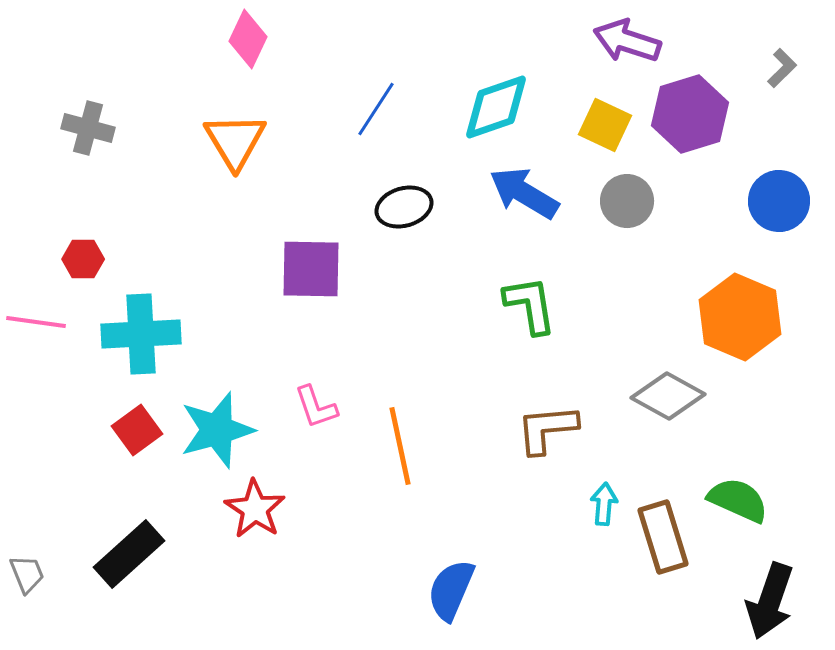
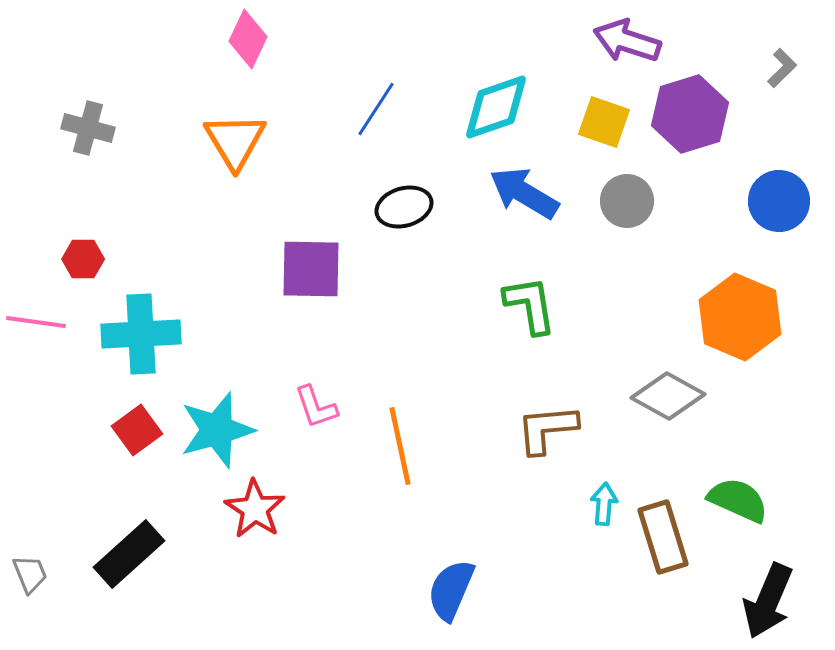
yellow square: moved 1 px left, 3 px up; rotated 6 degrees counterclockwise
gray trapezoid: moved 3 px right
black arrow: moved 2 px left; rotated 4 degrees clockwise
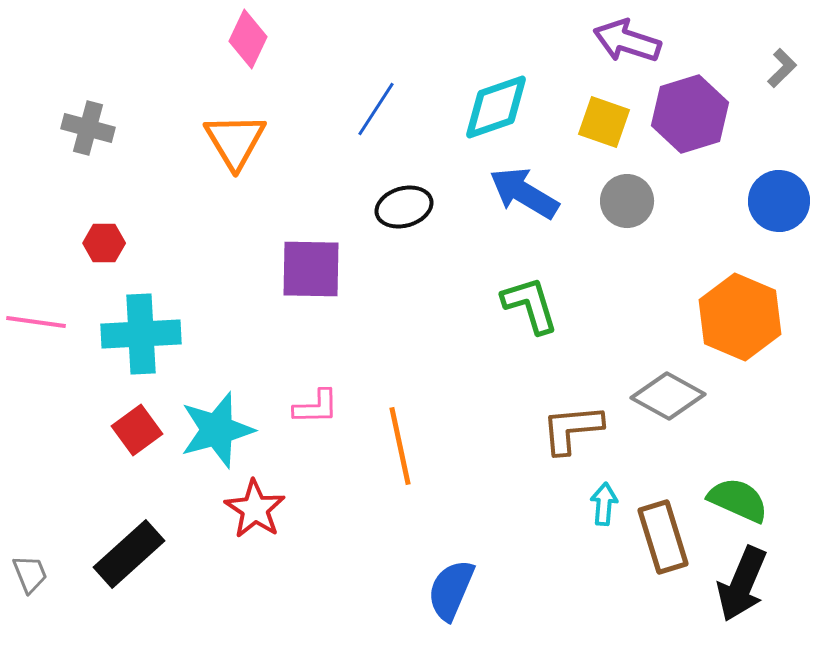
red hexagon: moved 21 px right, 16 px up
green L-shape: rotated 8 degrees counterclockwise
pink L-shape: rotated 72 degrees counterclockwise
brown L-shape: moved 25 px right
black arrow: moved 26 px left, 17 px up
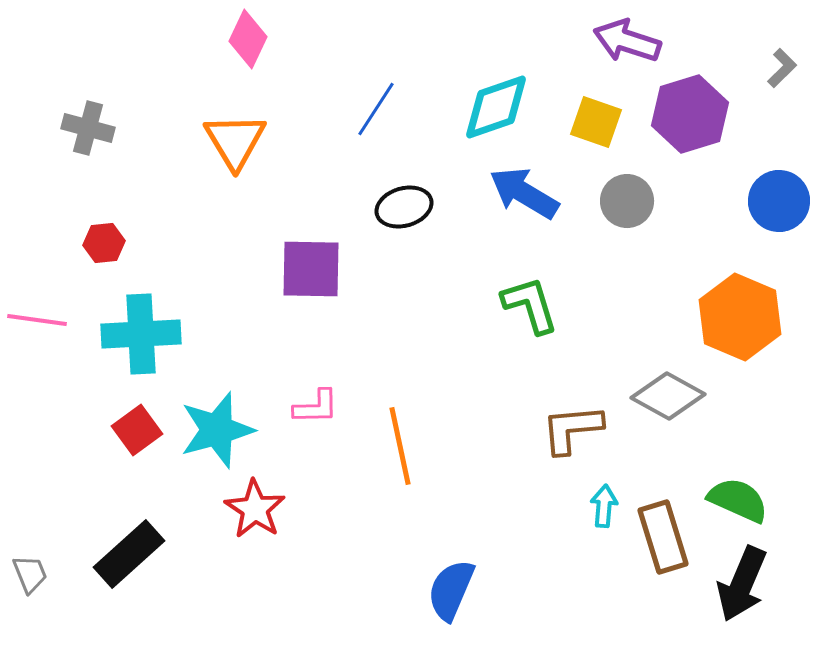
yellow square: moved 8 px left
red hexagon: rotated 6 degrees counterclockwise
pink line: moved 1 px right, 2 px up
cyan arrow: moved 2 px down
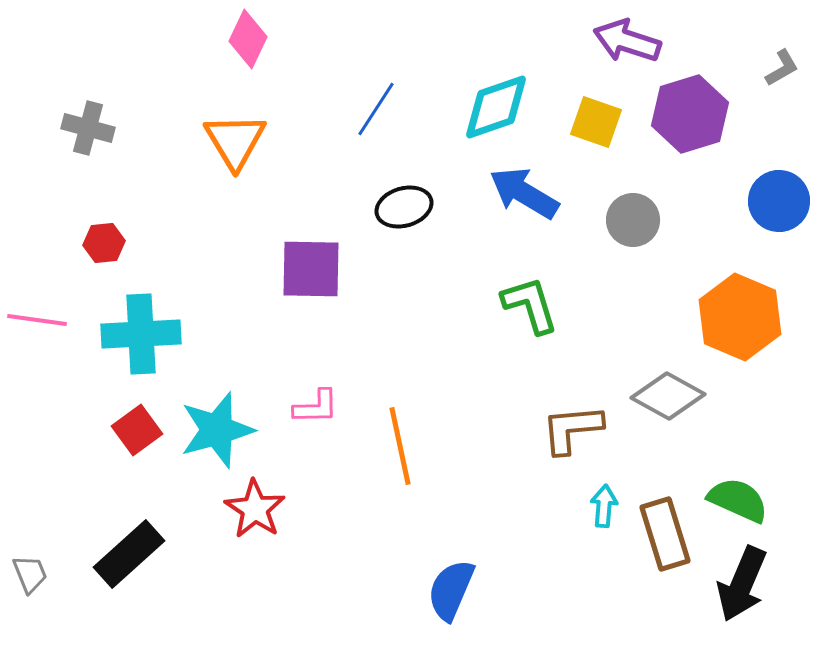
gray L-shape: rotated 15 degrees clockwise
gray circle: moved 6 px right, 19 px down
brown rectangle: moved 2 px right, 3 px up
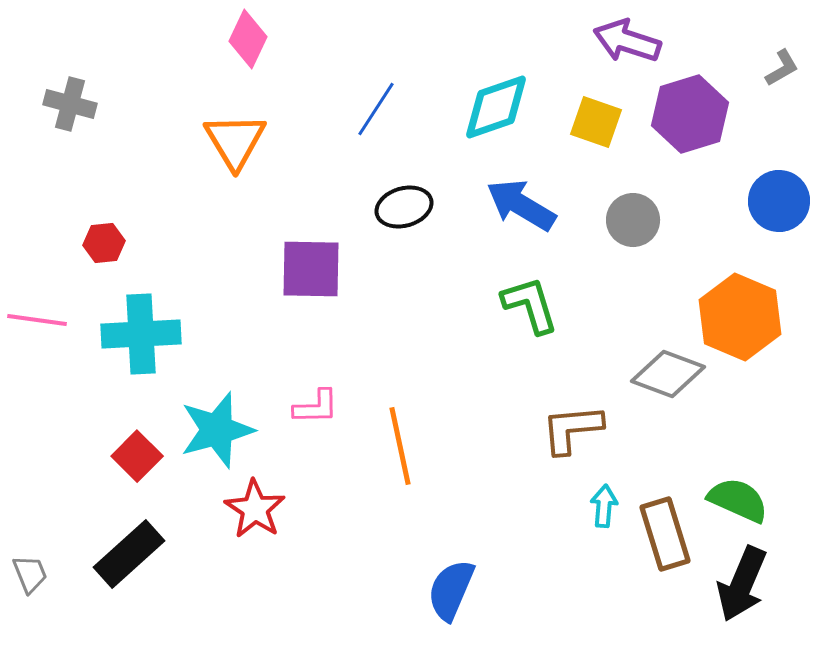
gray cross: moved 18 px left, 24 px up
blue arrow: moved 3 px left, 12 px down
gray diamond: moved 22 px up; rotated 8 degrees counterclockwise
red square: moved 26 px down; rotated 9 degrees counterclockwise
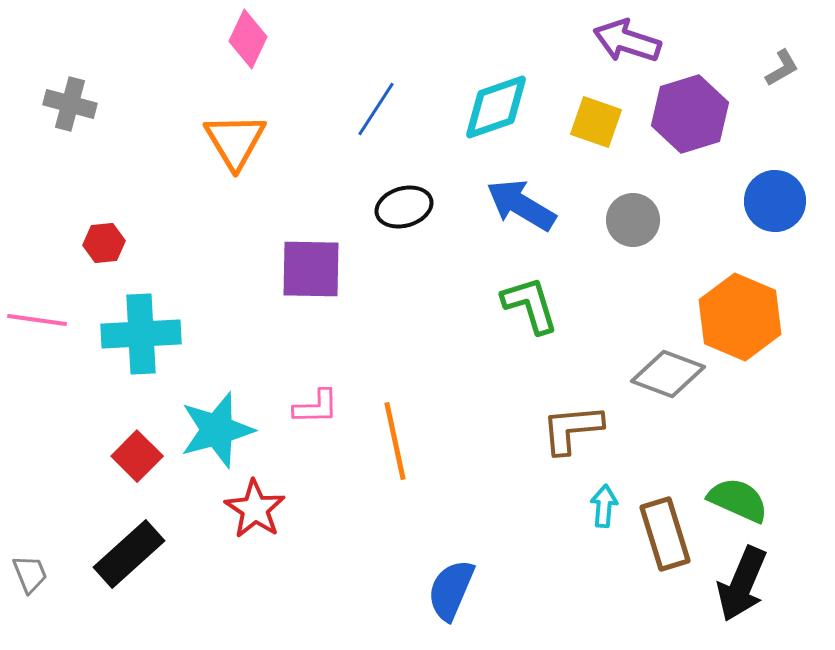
blue circle: moved 4 px left
orange line: moved 5 px left, 5 px up
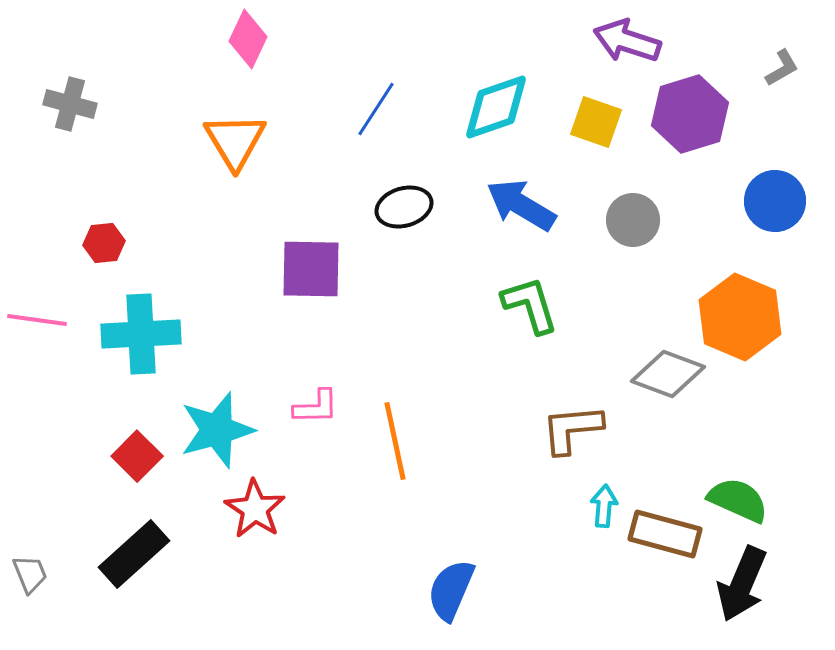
brown rectangle: rotated 58 degrees counterclockwise
black rectangle: moved 5 px right
